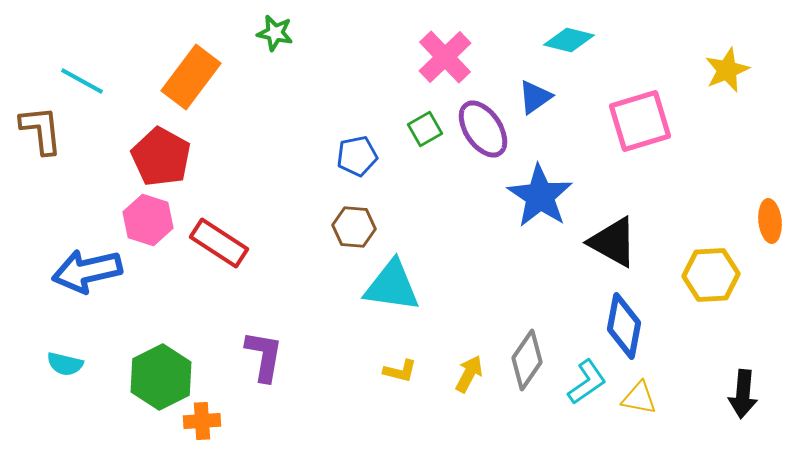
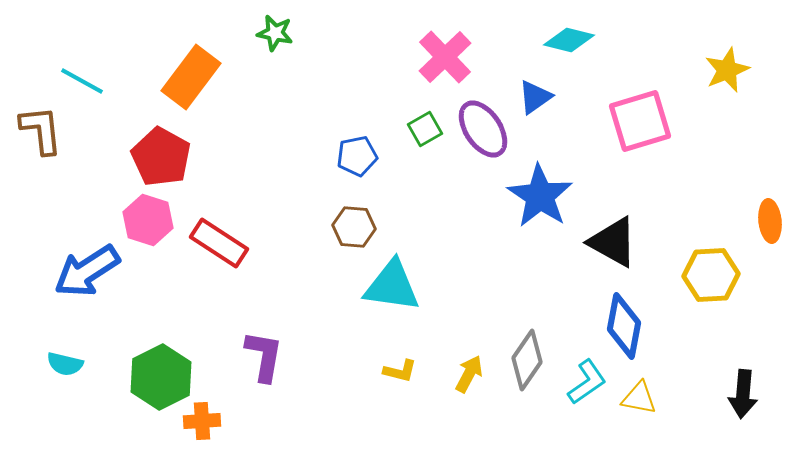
blue arrow: rotated 20 degrees counterclockwise
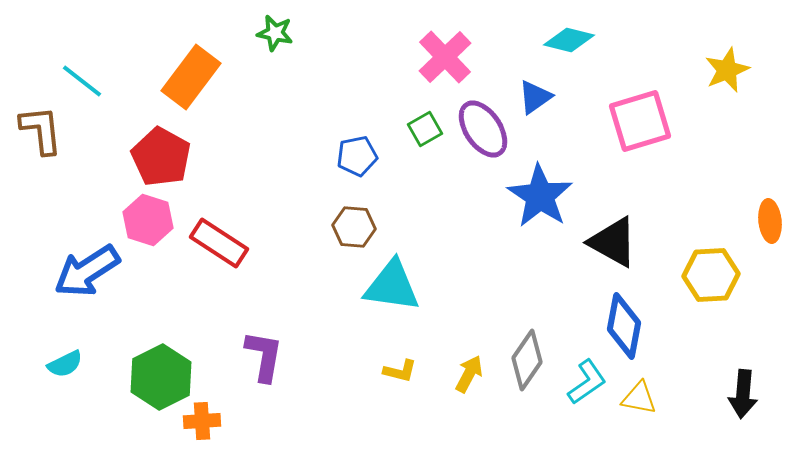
cyan line: rotated 9 degrees clockwise
cyan semicircle: rotated 39 degrees counterclockwise
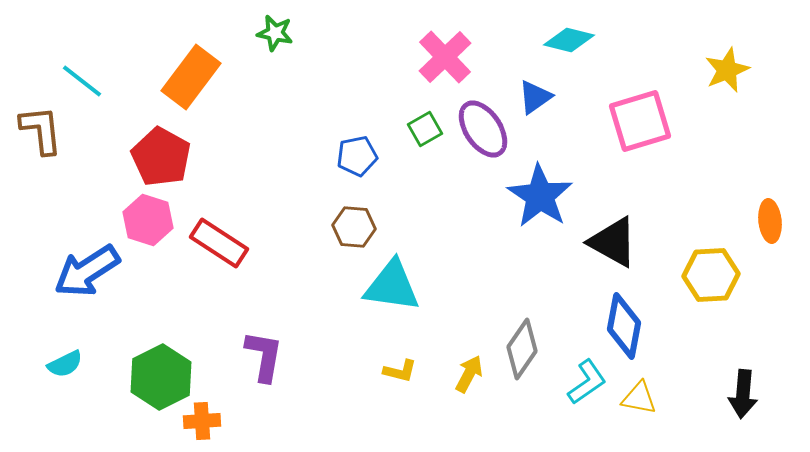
gray diamond: moved 5 px left, 11 px up
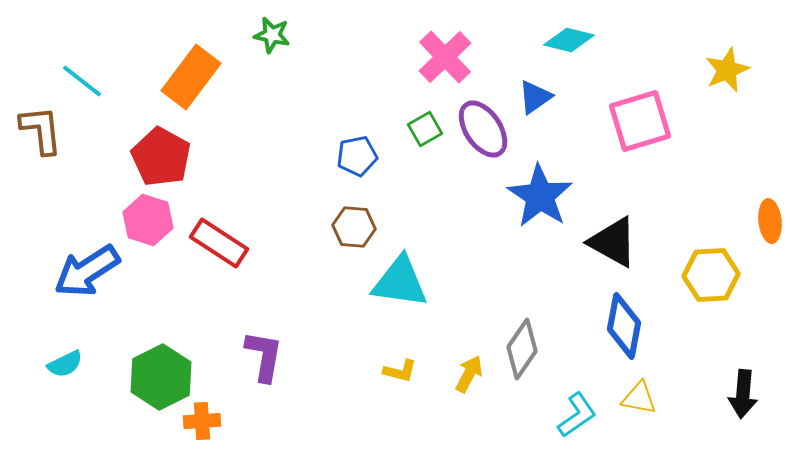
green star: moved 3 px left, 2 px down
cyan triangle: moved 8 px right, 4 px up
cyan L-shape: moved 10 px left, 33 px down
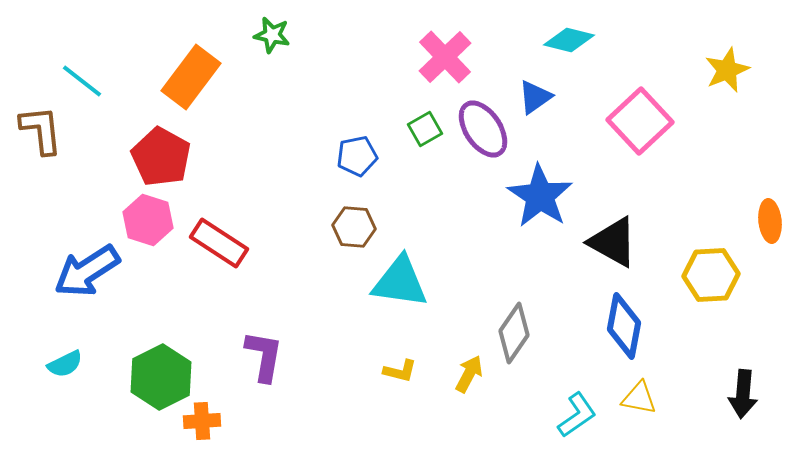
pink square: rotated 26 degrees counterclockwise
gray diamond: moved 8 px left, 16 px up
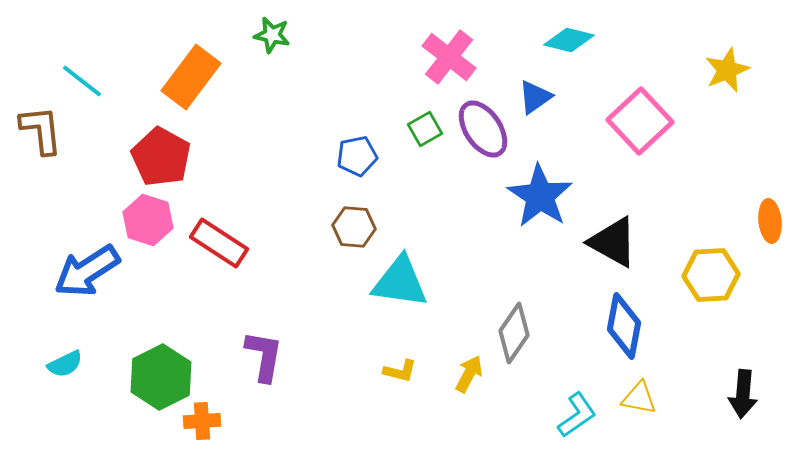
pink cross: moved 4 px right; rotated 8 degrees counterclockwise
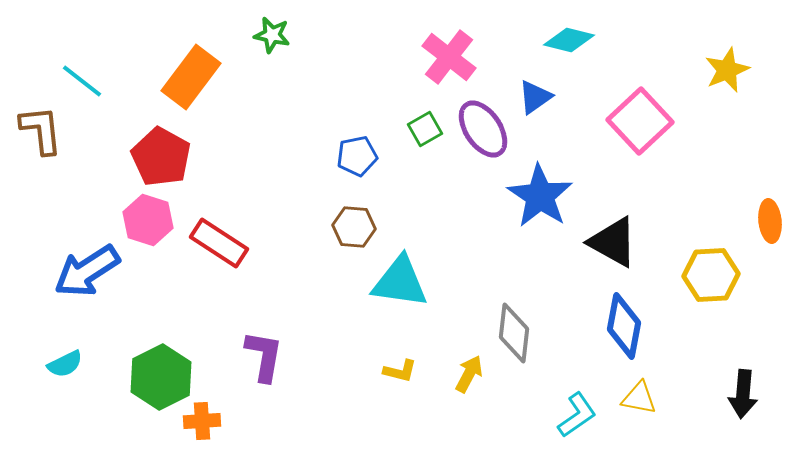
gray diamond: rotated 28 degrees counterclockwise
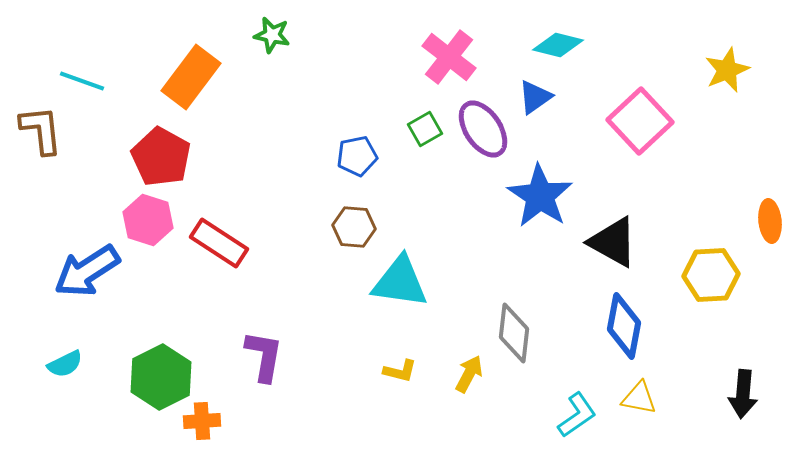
cyan diamond: moved 11 px left, 5 px down
cyan line: rotated 18 degrees counterclockwise
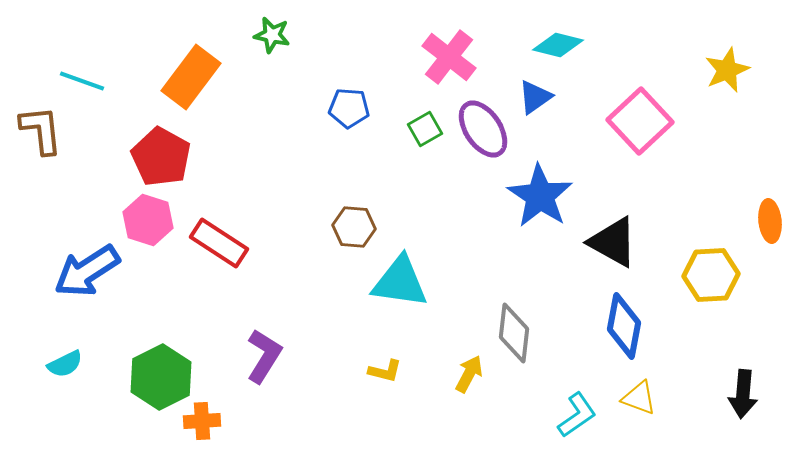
blue pentagon: moved 8 px left, 48 px up; rotated 15 degrees clockwise
purple L-shape: rotated 22 degrees clockwise
yellow L-shape: moved 15 px left
yellow triangle: rotated 9 degrees clockwise
